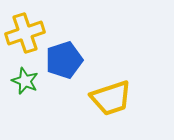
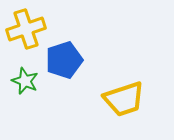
yellow cross: moved 1 px right, 4 px up
yellow trapezoid: moved 13 px right, 1 px down
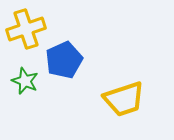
blue pentagon: rotated 6 degrees counterclockwise
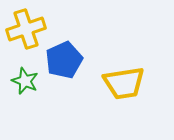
yellow trapezoid: moved 16 px up; rotated 9 degrees clockwise
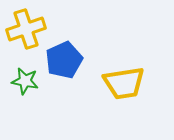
green star: rotated 12 degrees counterclockwise
